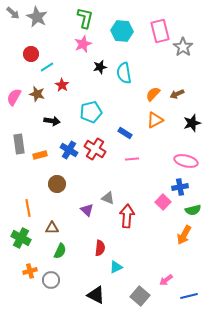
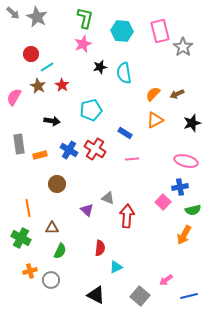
brown star at (37, 94): moved 1 px right, 8 px up; rotated 14 degrees clockwise
cyan pentagon at (91, 112): moved 2 px up
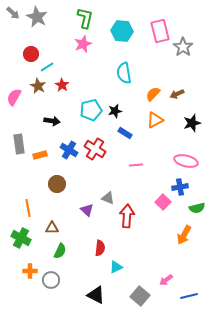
black star at (100, 67): moved 15 px right, 44 px down
pink line at (132, 159): moved 4 px right, 6 px down
green semicircle at (193, 210): moved 4 px right, 2 px up
orange cross at (30, 271): rotated 16 degrees clockwise
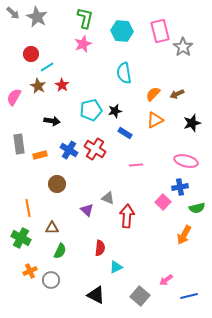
orange cross at (30, 271): rotated 24 degrees counterclockwise
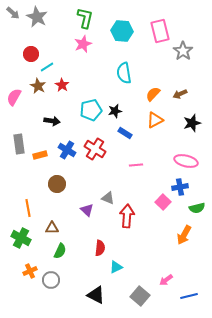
gray star at (183, 47): moved 4 px down
brown arrow at (177, 94): moved 3 px right
blue cross at (69, 150): moved 2 px left
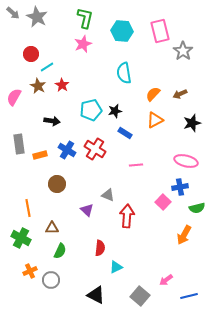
gray triangle at (108, 198): moved 3 px up
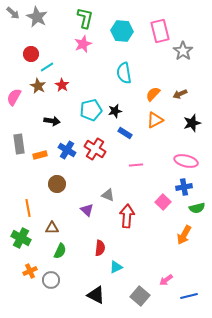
blue cross at (180, 187): moved 4 px right
